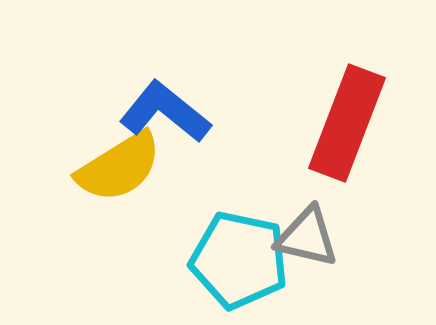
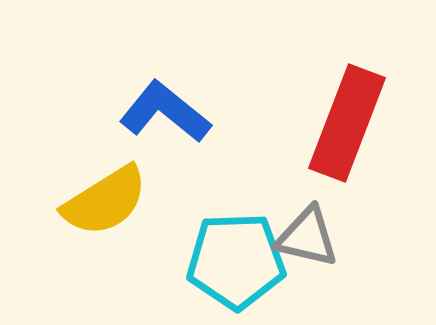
yellow semicircle: moved 14 px left, 34 px down
cyan pentagon: moved 3 px left, 1 px down; rotated 14 degrees counterclockwise
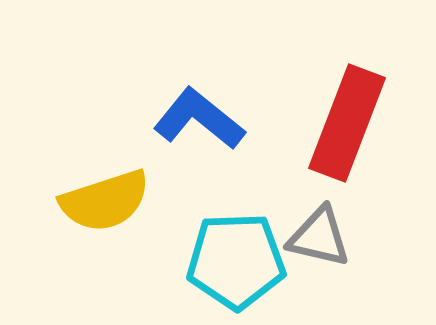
blue L-shape: moved 34 px right, 7 px down
yellow semicircle: rotated 14 degrees clockwise
gray triangle: moved 12 px right
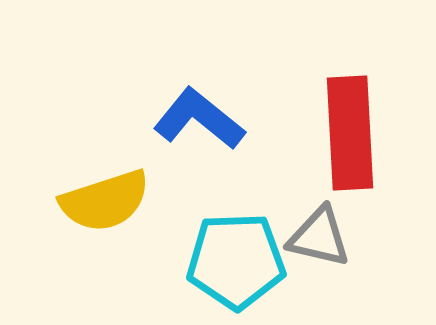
red rectangle: moved 3 px right, 10 px down; rotated 24 degrees counterclockwise
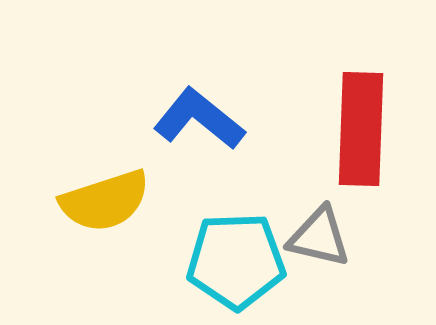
red rectangle: moved 11 px right, 4 px up; rotated 5 degrees clockwise
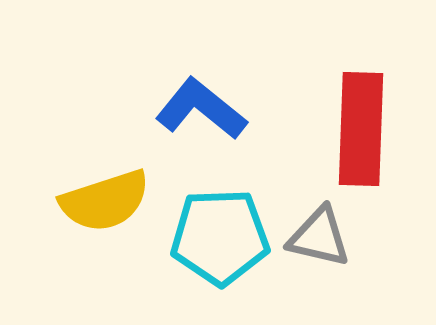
blue L-shape: moved 2 px right, 10 px up
cyan pentagon: moved 16 px left, 24 px up
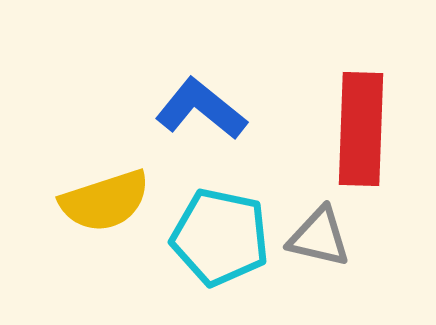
cyan pentagon: rotated 14 degrees clockwise
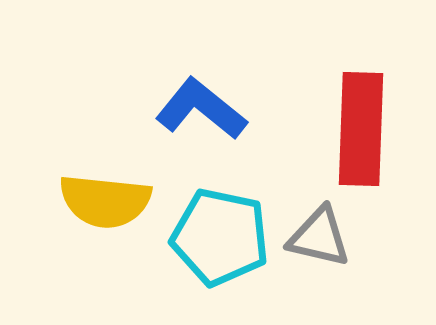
yellow semicircle: rotated 24 degrees clockwise
